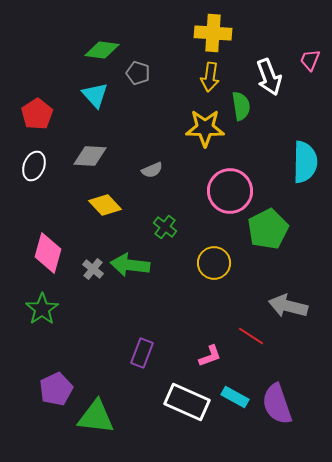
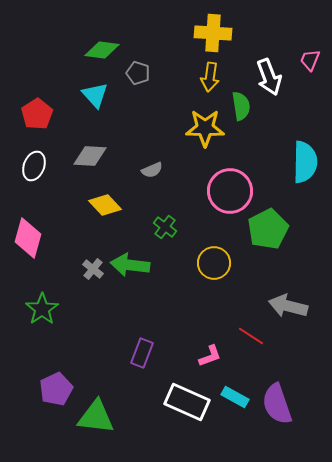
pink diamond: moved 20 px left, 15 px up
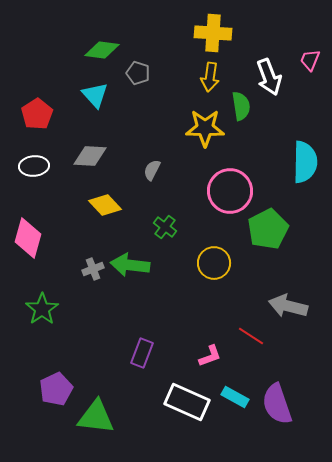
white ellipse: rotated 64 degrees clockwise
gray semicircle: rotated 140 degrees clockwise
gray cross: rotated 30 degrees clockwise
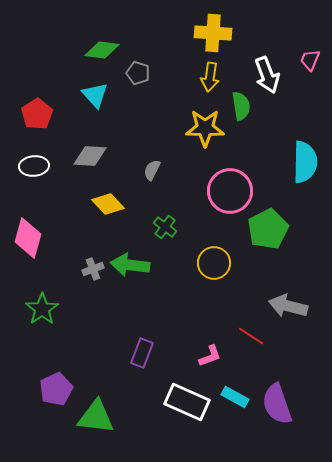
white arrow: moved 2 px left, 2 px up
yellow diamond: moved 3 px right, 1 px up
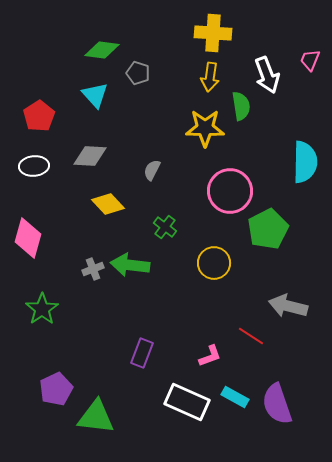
red pentagon: moved 2 px right, 2 px down
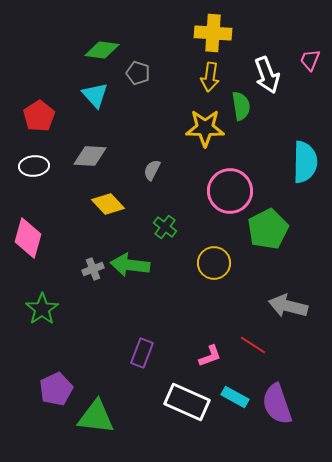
red line: moved 2 px right, 9 px down
